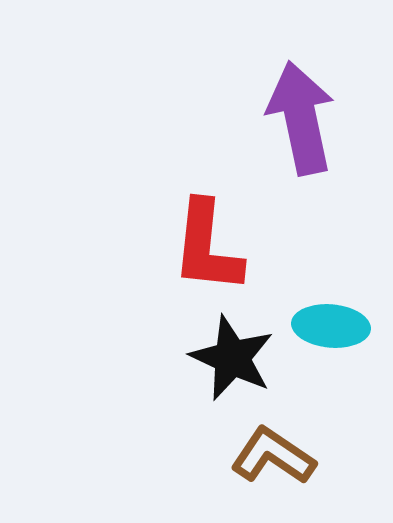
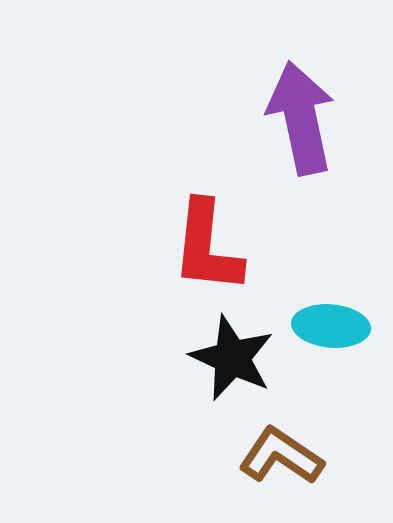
brown L-shape: moved 8 px right
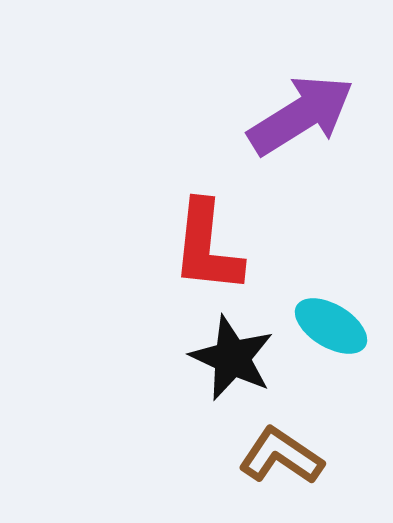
purple arrow: moved 3 px up; rotated 70 degrees clockwise
cyan ellipse: rotated 26 degrees clockwise
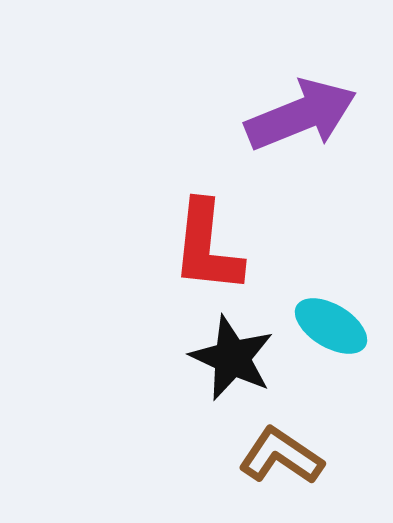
purple arrow: rotated 10 degrees clockwise
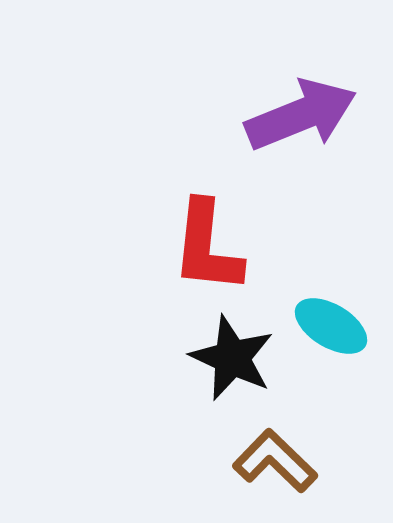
brown L-shape: moved 6 px left, 5 px down; rotated 10 degrees clockwise
